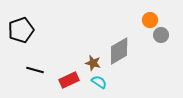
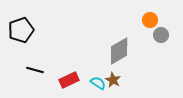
brown star: moved 20 px right, 17 px down; rotated 14 degrees clockwise
cyan semicircle: moved 1 px left, 1 px down
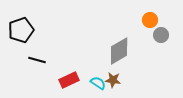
black line: moved 2 px right, 10 px up
brown star: rotated 21 degrees counterclockwise
